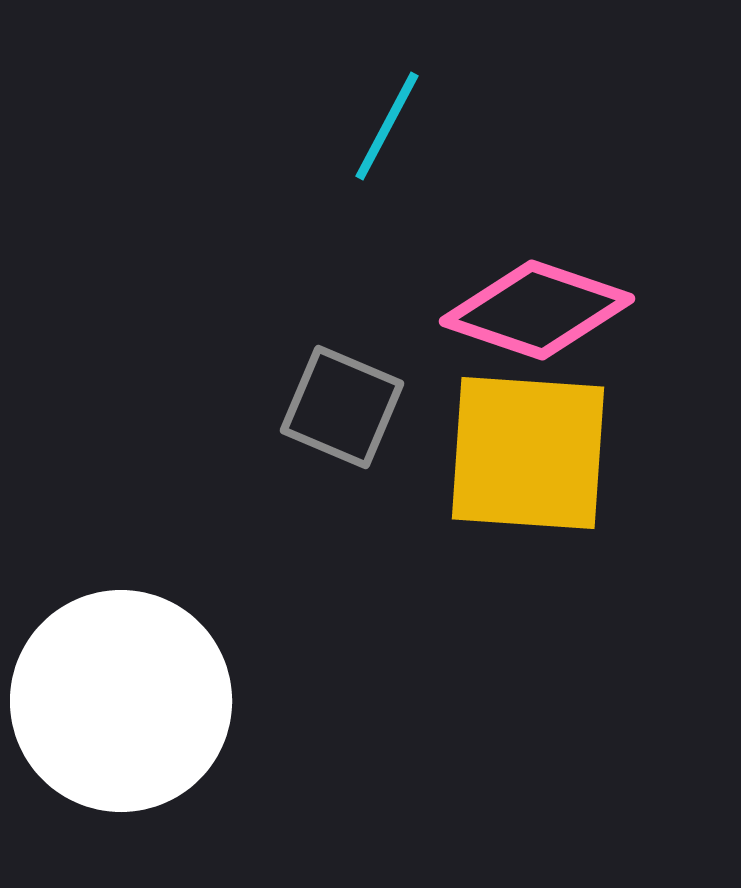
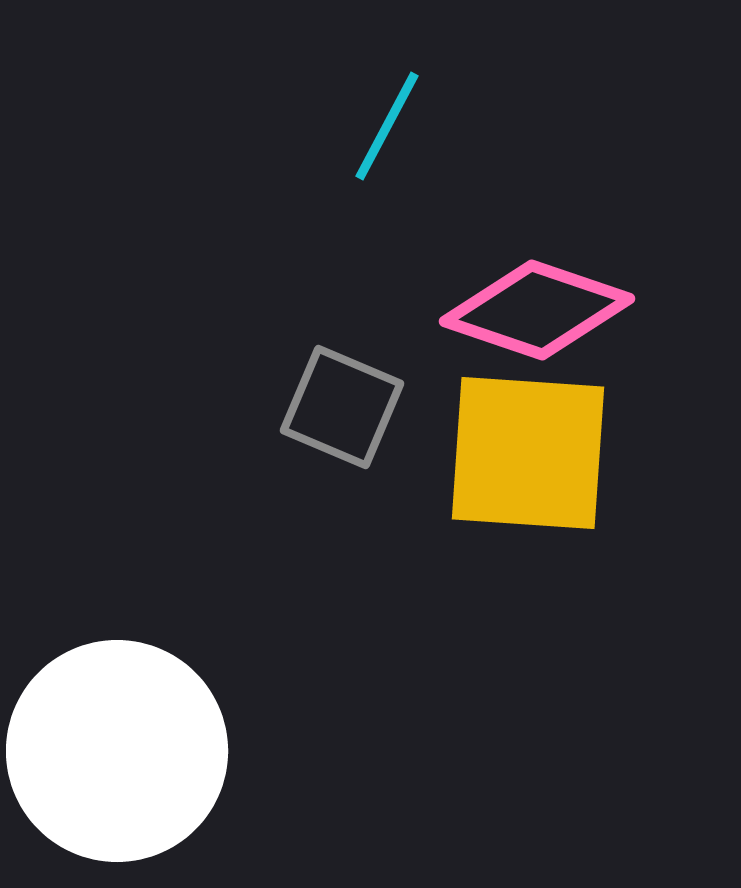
white circle: moved 4 px left, 50 px down
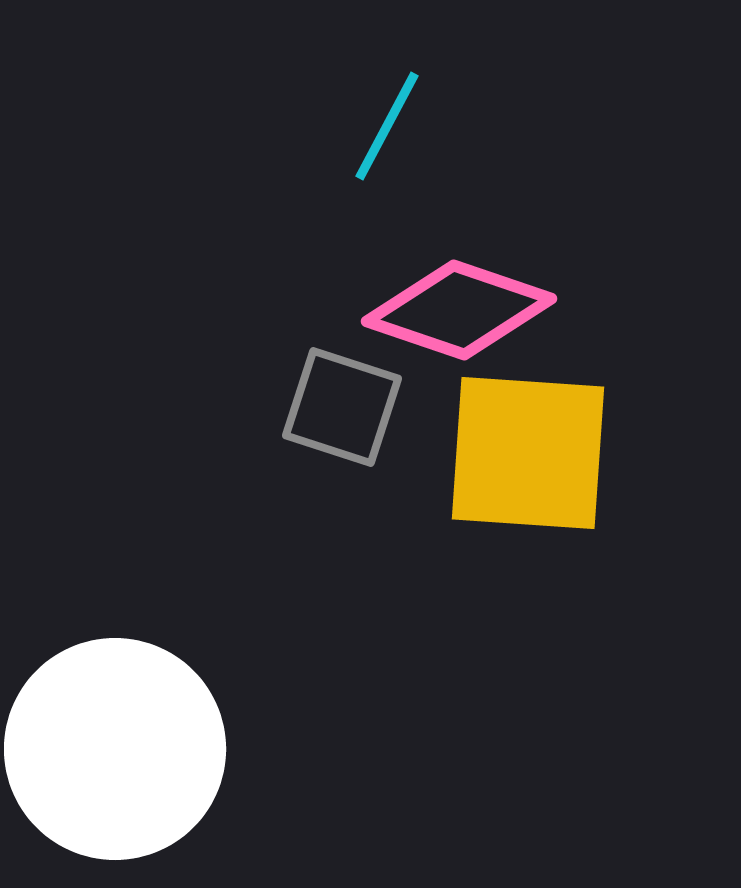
pink diamond: moved 78 px left
gray square: rotated 5 degrees counterclockwise
white circle: moved 2 px left, 2 px up
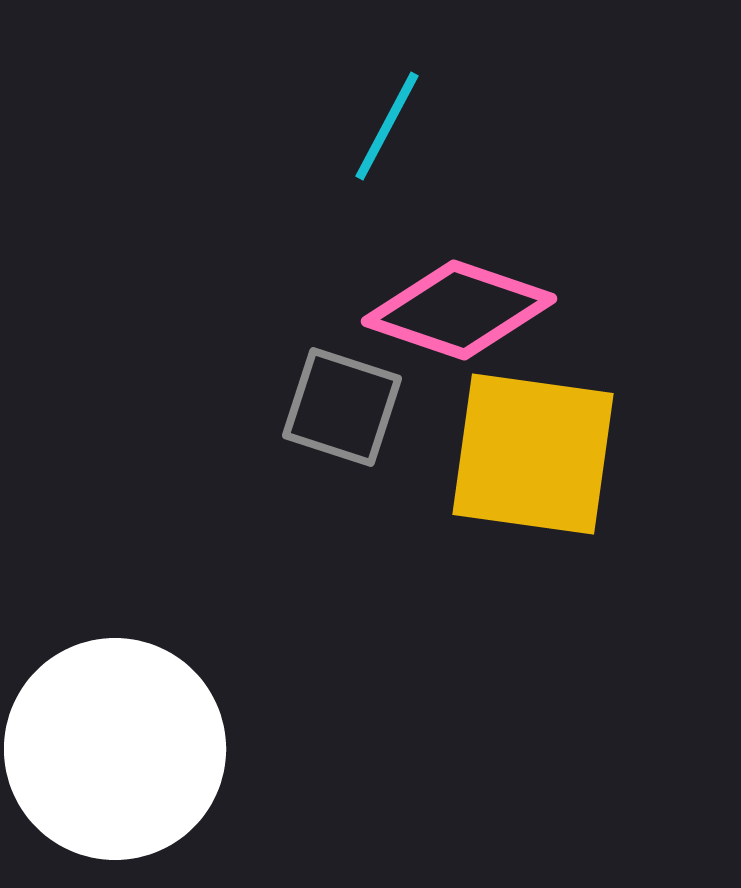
yellow square: moved 5 px right, 1 px down; rotated 4 degrees clockwise
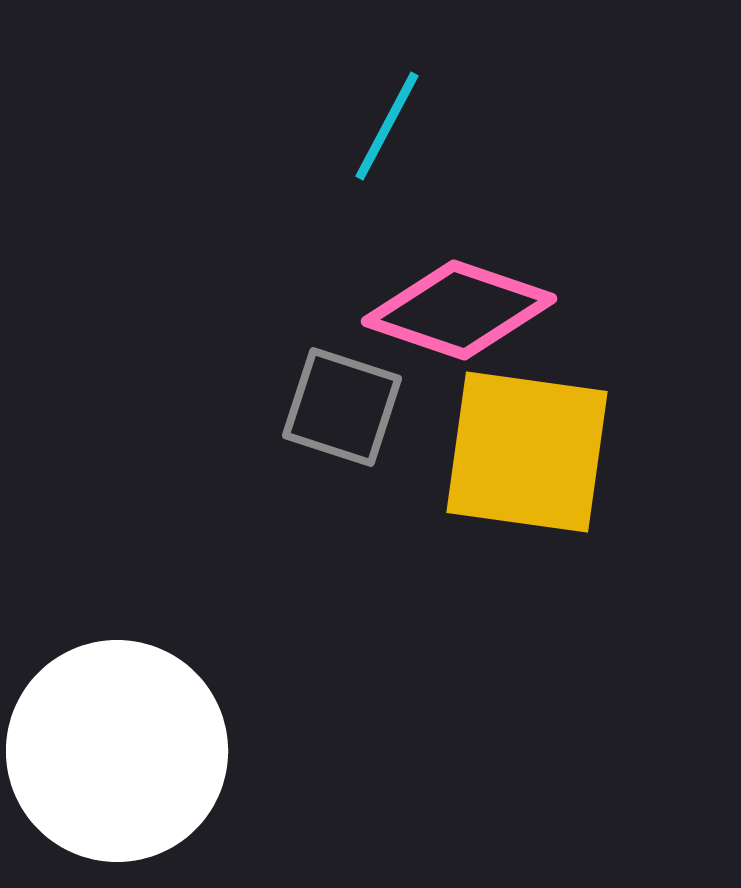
yellow square: moved 6 px left, 2 px up
white circle: moved 2 px right, 2 px down
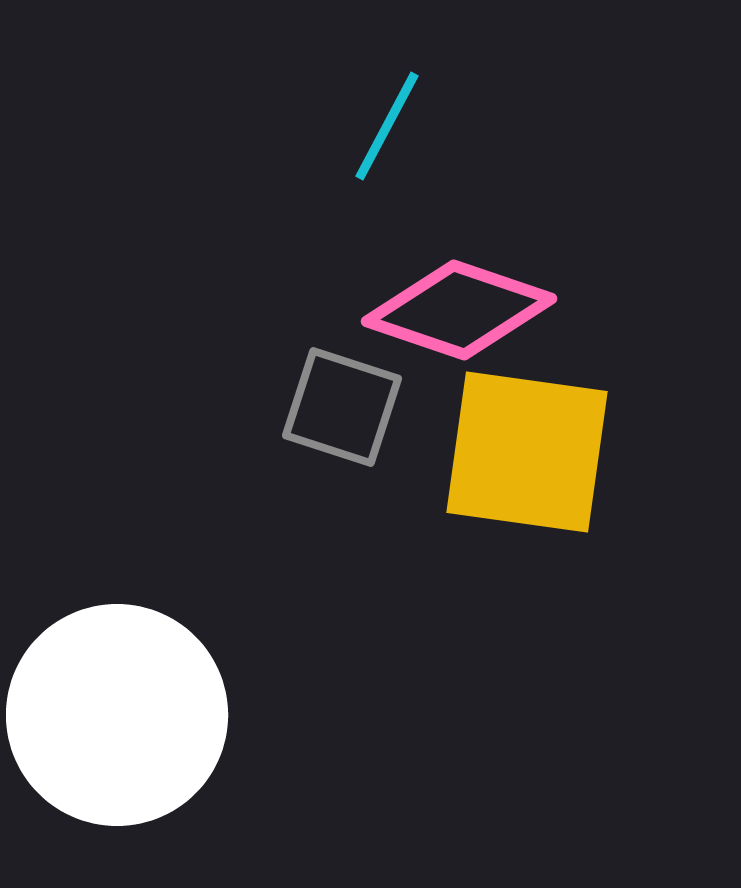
white circle: moved 36 px up
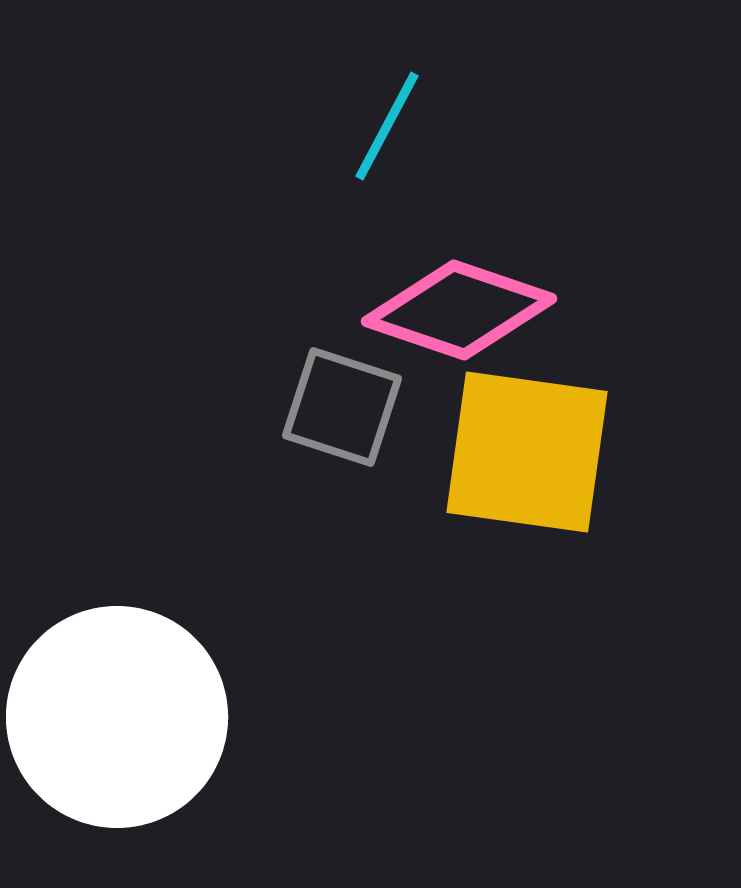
white circle: moved 2 px down
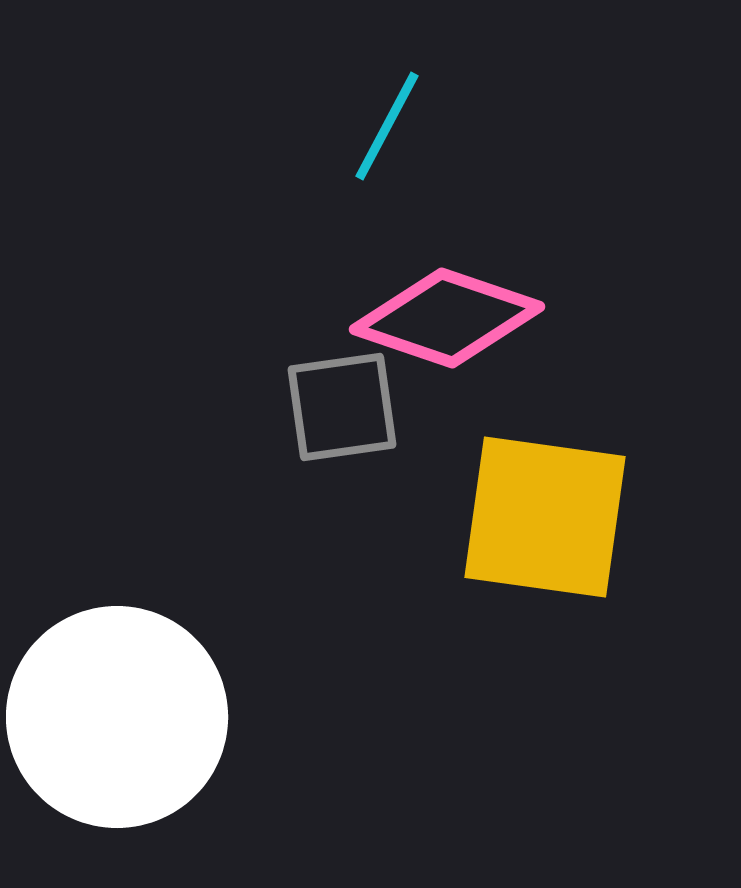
pink diamond: moved 12 px left, 8 px down
gray square: rotated 26 degrees counterclockwise
yellow square: moved 18 px right, 65 px down
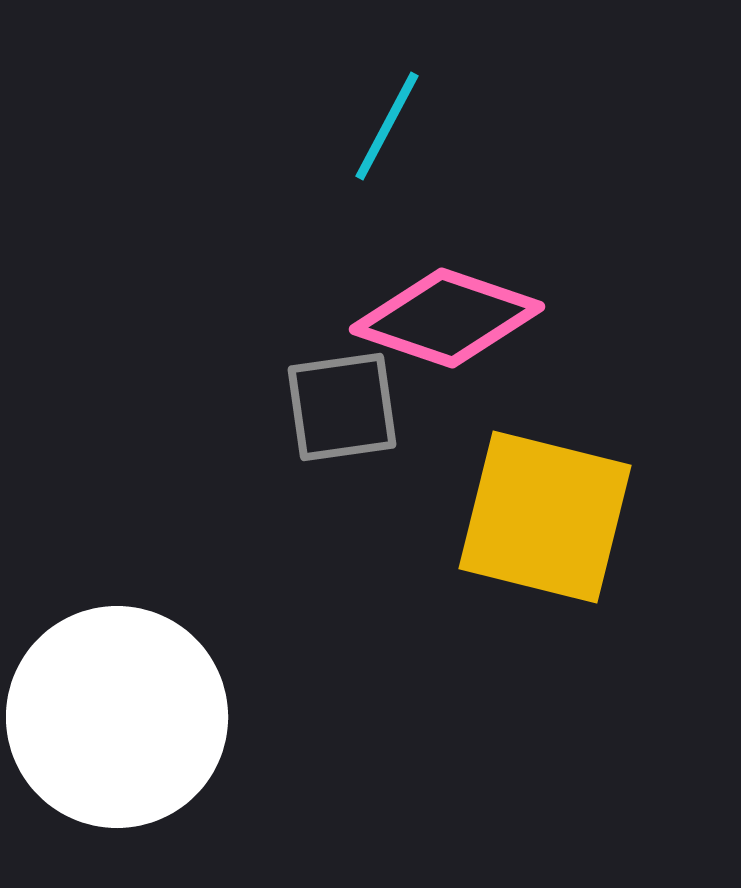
yellow square: rotated 6 degrees clockwise
